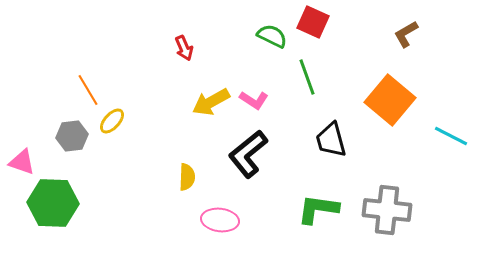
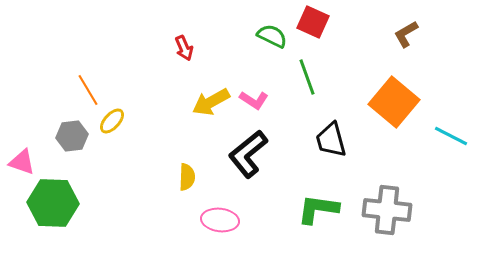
orange square: moved 4 px right, 2 px down
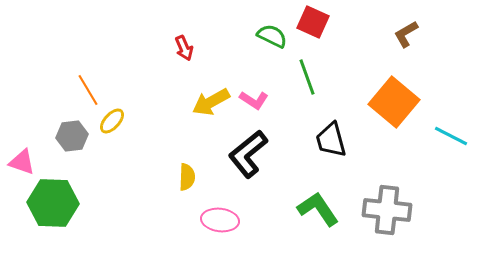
green L-shape: rotated 48 degrees clockwise
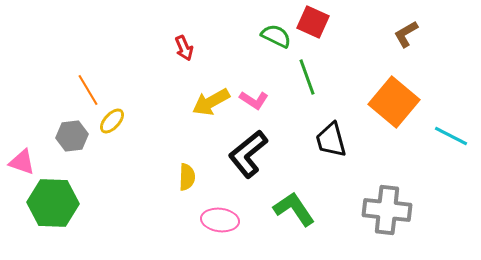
green semicircle: moved 4 px right
green L-shape: moved 24 px left
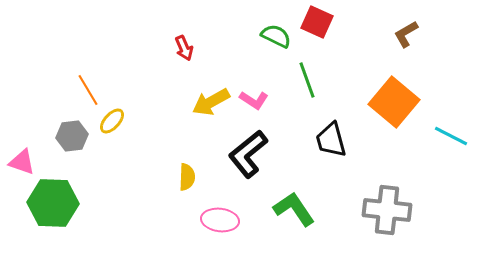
red square: moved 4 px right
green line: moved 3 px down
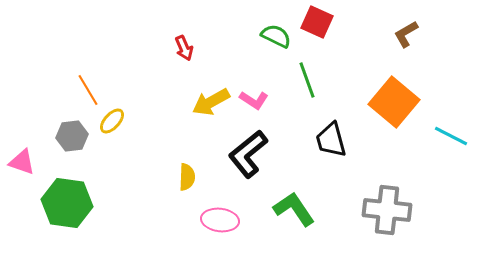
green hexagon: moved 14 px right; rotated 6 degrees clockwise
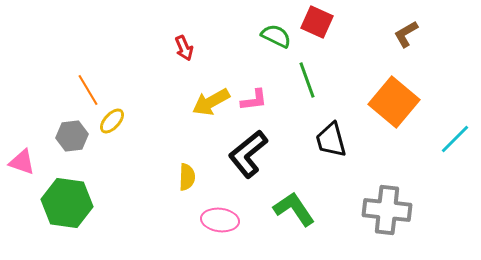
pink L-shape: rotated 40 degrees counterclockwise
cyan line: moved 4 px right, 3 px down; rotated 72 degrees counterclockwise
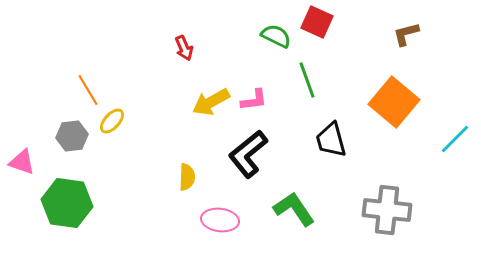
brown L-shape: rotated 16 degrees clockwise
